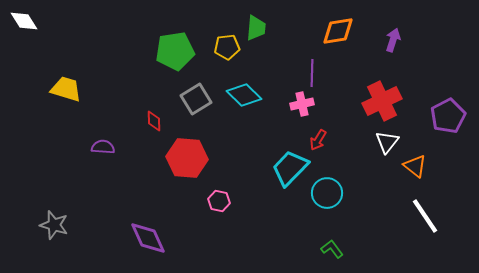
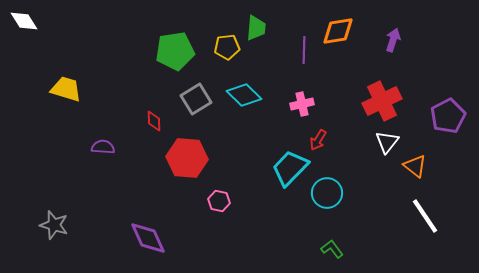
purple line: moved 8 px left, 23 px up
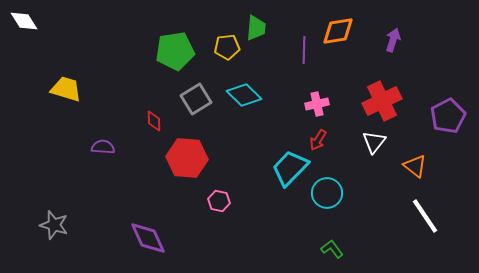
pink cross: moved 15 px right
white triangle: moved 13 px left
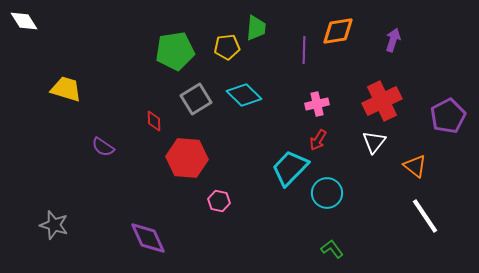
purple semicircle: rotated 150 degrees counterclockwise
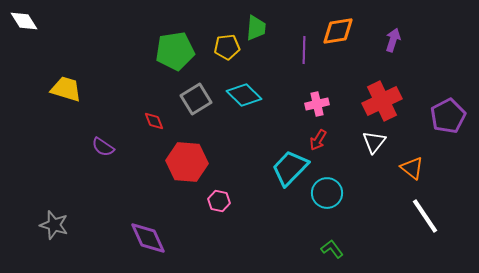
red diamond: rotated 20 degrees counterclockwise
red hexagon: moved 4 px down
orange triangle: moved 3 px left, 2 px down
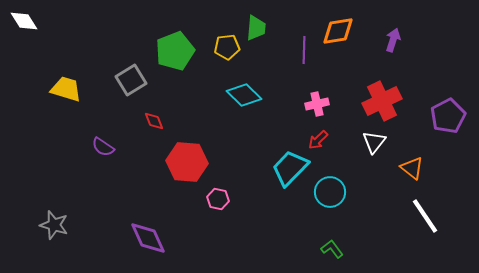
green pentagon: rotated 12 degrees counterclockwise
gray square: moved 65 px left, 19 px up
red arrow: rotated 15 degrees clockwise
cyan circle: moved 3 px right, 1 px up
pink hexagon: moved 1 px left, 2 px up
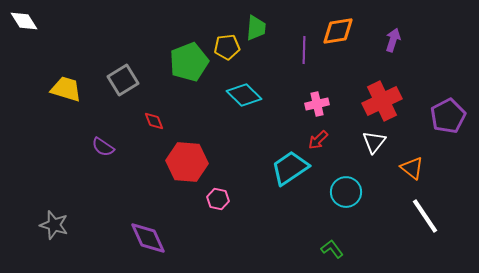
green pentagon: moved 14 px right, 11 px down
gray square: moved 8 px left
cyan trapezoid: rotated 12 degrees clockwise
cyan circle: moved 16 px right
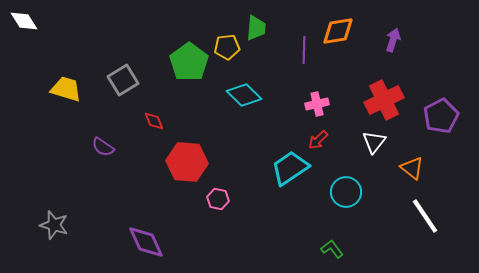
green pentagon: rotated 15 degrees counterclockwise
red cross: moved 2 px right, 1 px up
purple pentagon: moved 7 px left
purple diamond: moved 2 px left, 4 px down
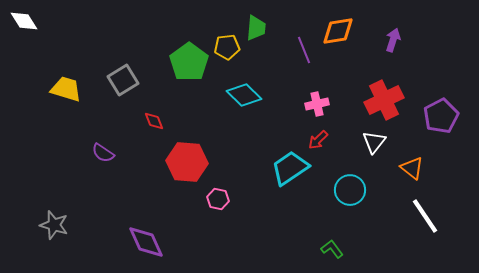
purple line: rotated 24 degrees counterclockwise
purple semicircle: moved 6 px down
cyan circle: moved 4 px right, 2 px up
